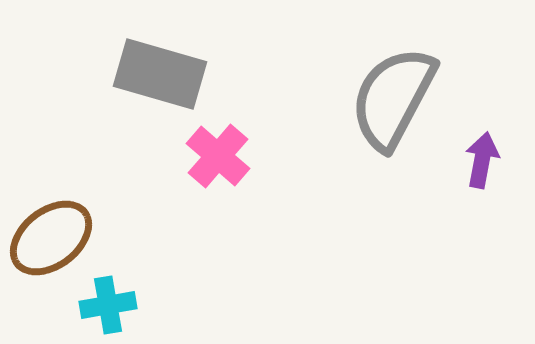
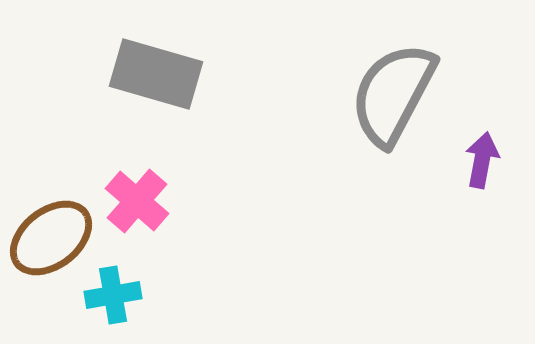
gray rectangle: moved 4 px left
gray semicircle: moved 4 px up
pink cross: moved 81 px left, 45 px down
cyan cross: moved 5 px right, 10 px up
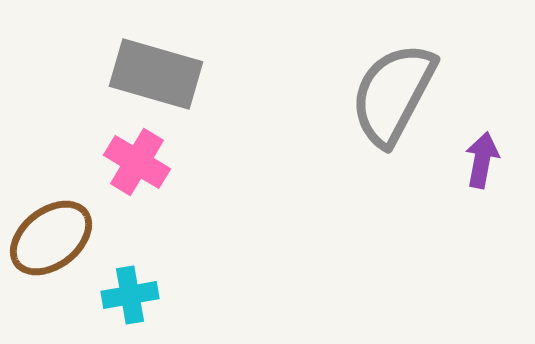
pink cross: moved 39 px up; rotated 10 degrees counterclockwise
cyan cross: moved 17 px right
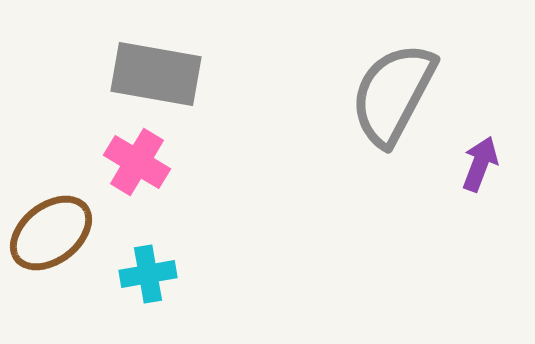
gray rectangle: rotated 6 degrees counterclockwise
purple arrow: moved 2 px left, 4 px down; rotated 10 degrees clockwise
brown ellipse: moved 5 px up
cyan cross: moved 18 px right, 21 px up
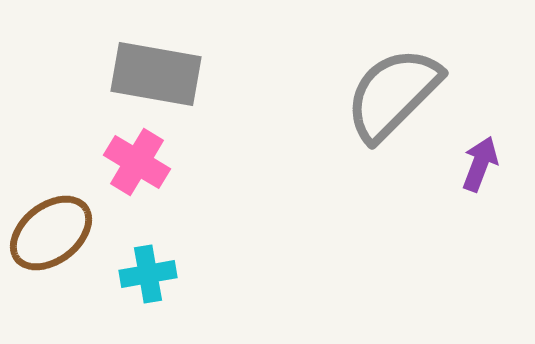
gray semicircle: rotated 17 degrees clockwise
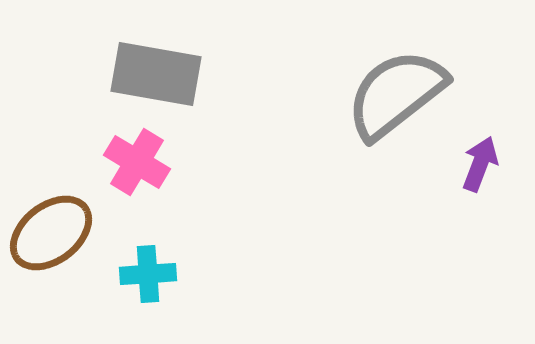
gray semicircle: moved 3 px right; rotated 7 degrees clockwise
cyan cross: rotated 6 degrees clockwise
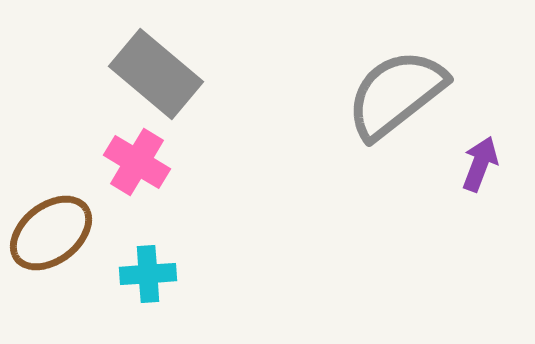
gray rectangle: rotated 30 degrees clockwise
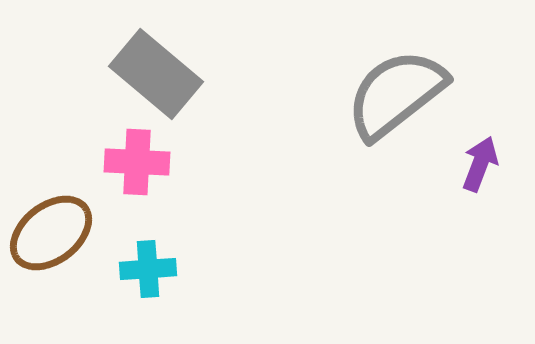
pink cross: rotated 28 degrees counterclockwise
cyan cross: moved 5 px up
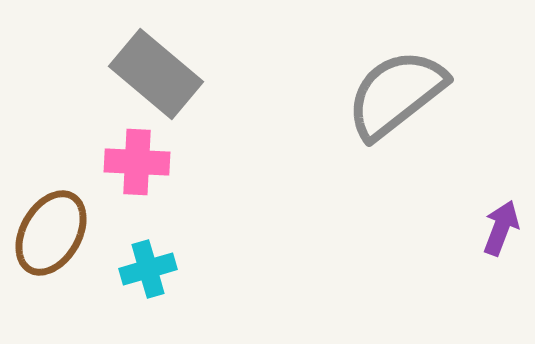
purple arrow: moved 21 px right, 64 px down
brown ellipse: rotated 22 degrees counterclockwise
cyan cross: rotated 12 degrees counterclockwise
